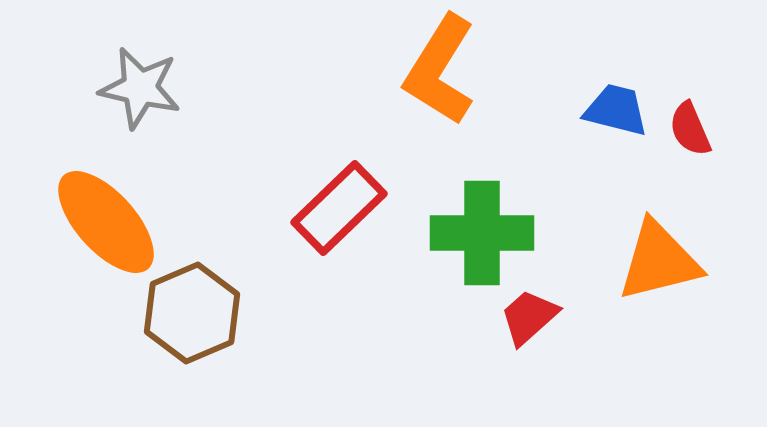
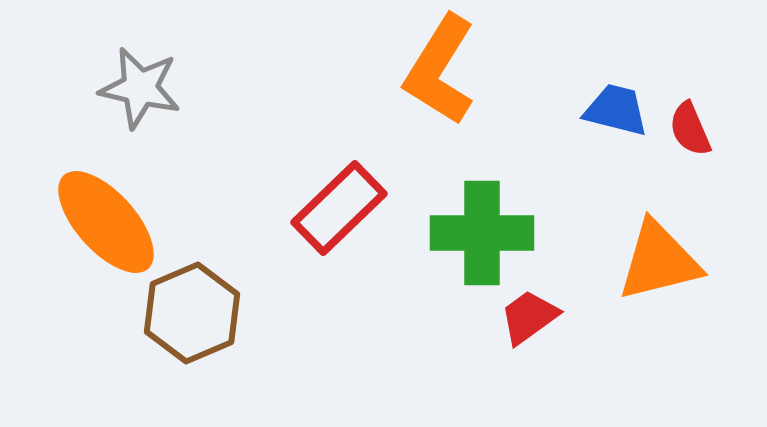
red trapezoid: rotated 6 degrees clockwise
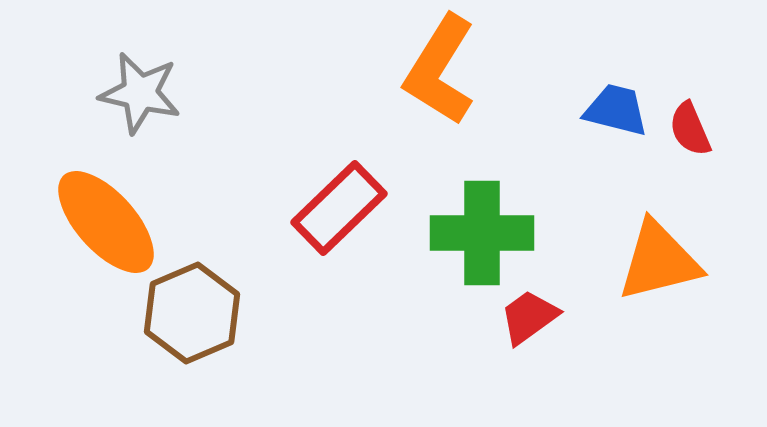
gray star: moved 5 px down
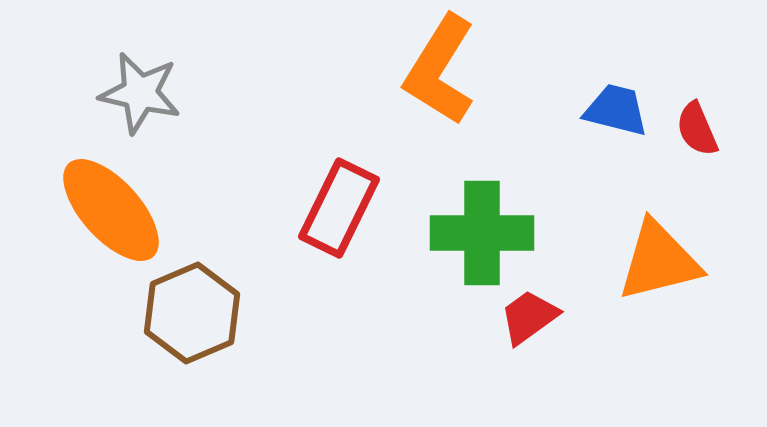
red semicircle: moved 7 px right
red rectangle: rotated 20 degrees counterclockwise
orange ellipse: moved 5 px right, 12 px up
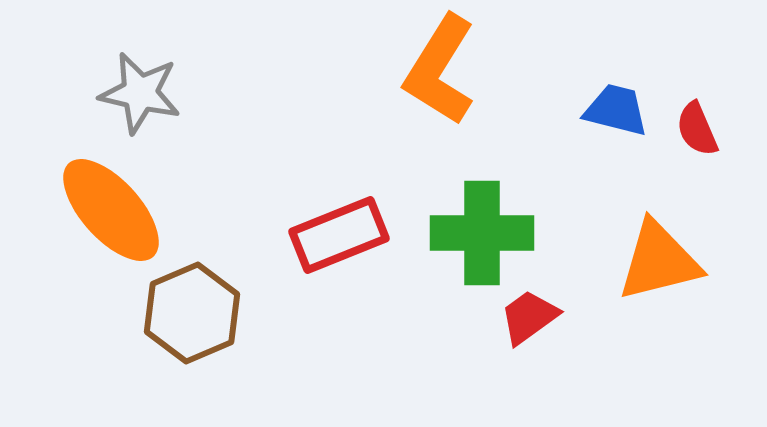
red rectangle: moved 27 px down; rotated 42 degrees clockwise
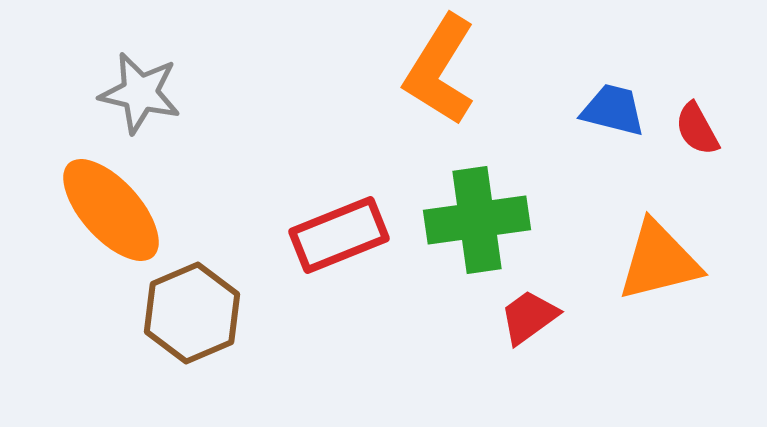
blue trapezoid: moved 3 px left
red semicircle: rotated 6 degrees counterclockwise
green cross: moved 5 px left, 13 px up; rotated 8 degrees counterclockwise
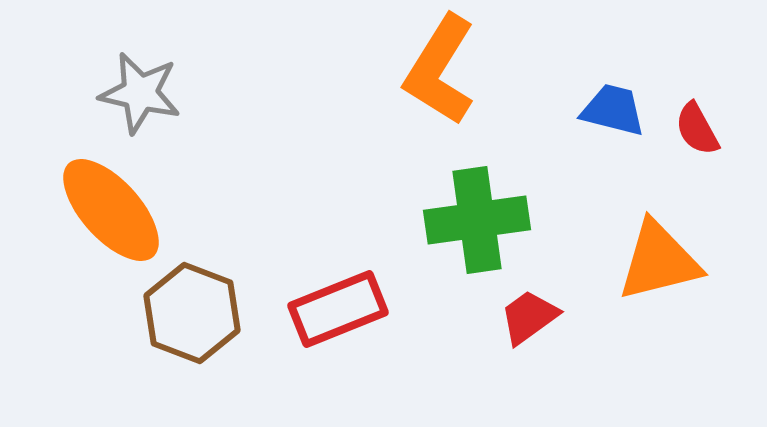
red rectangle: moved 1 px left, 74 px down
brown hexagon: rotated 16 degrees counterclockwise
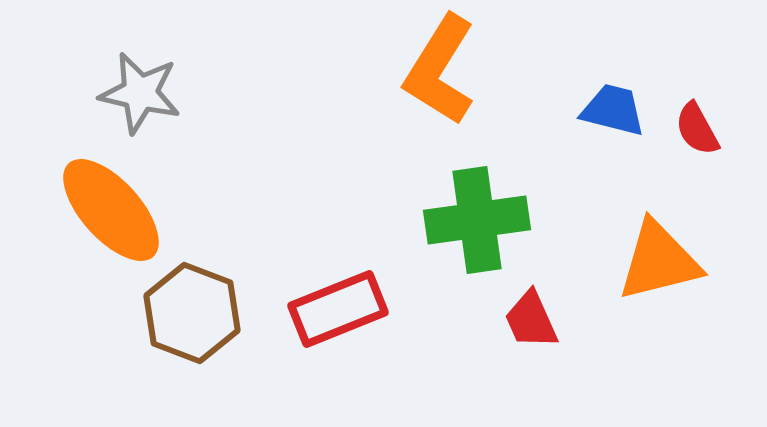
red trapezoid: moved 2 px right, 3 px down; rotated 78 degrees counterclockwise
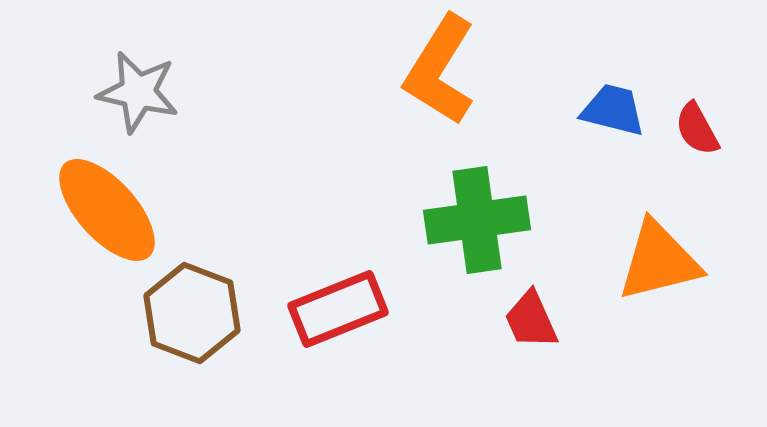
gray star: moved 2 px left, 1 px up
orange ellipse: moved 4 px left
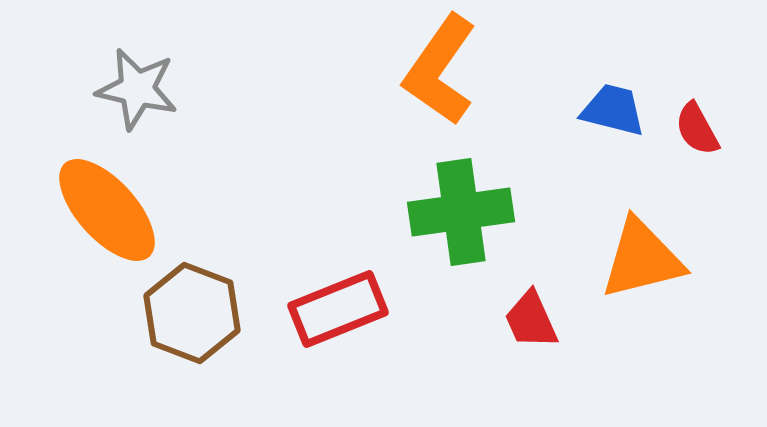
orange L-shape: rotated 3 degrees clockwise
gray star: moved 1 px left, 3 px up
green cross: moved 16 px left, 8 px up
orange triangle: moved 17 px left, 2 px up
